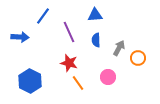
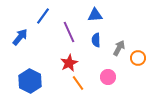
blue arrow: rotated 54 degrees counterclockwise
red star: rotated 30 degrees clockwise
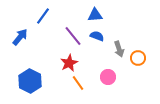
purple line: moved 4 px right, 4 px down; rotated 15 degrees counterclockwise
blue semicircle: moved 1 px right, 4 px up; rotated 112 degrees clockwise
gray arrow: moved 1 px down; rotated 133 degrees clockwise
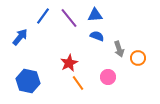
purple line: moved 4 px left, 18 px up
blue hexagon: moved 2 px left; rotated 15 degrees counterclockwise
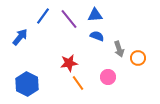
purple line: moved 1 px down
red star: rotated 18 degrees clockwise
blue hexagon: moved 1 px left, 3 px down; rotated 15 degrees clockwise
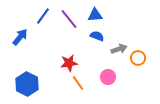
gray arrow: rotated 91 degrees counterclockwise
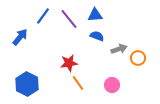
pink circle: moved 4 px right, 8 px down
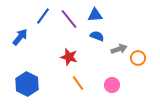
red star: moved 6 px up; rotated 24 degrees clockwise
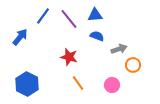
orange circle: moved 5 px left, 7 px down
